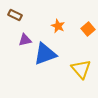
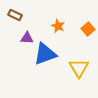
purple triangle: moved 2 px right, 2 px up; rotated 16 degrees clockwise
yellow triangle: moved 2 px left, 1 px up; rotated 10 degrees clockwise
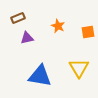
brown rectangle: moved 3 px right, 3 px down; rotated 48 degrees counterclockwise
orange square: moved 3 px down; rotated 32 degrees clockwise
purple triangle: rotated 16 degrees counterclockwise
blue triangle: moved 5 px left, 22 px down; rotated 30 degrees clockwise
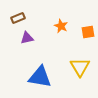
orange star: moved 3 px right
yellow triangle: moved 1 px right, 1 px up
blue triangle: moved 1 px down
